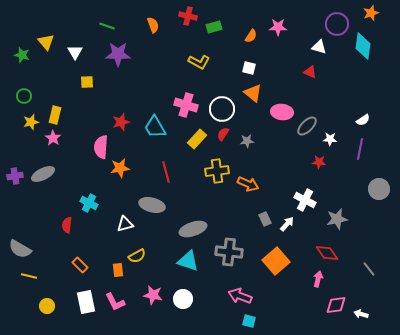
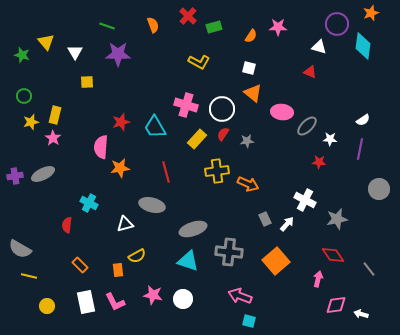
red cross at (188, 16): rotated 30 degrees clockwise
red diamond at (327, 253): moved 6 px right, 2 px down
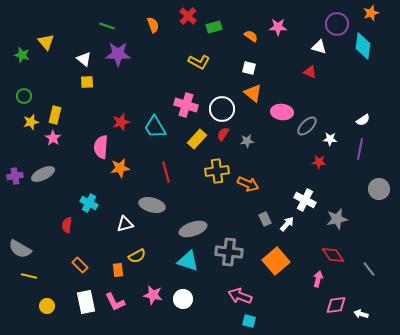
orange semicircle at (251, 36): rotated 88 degrees counterclockwise
white triangle at (75, 52): moved 9 px right, 7 px down; rotated 21 degrees counterclockwise
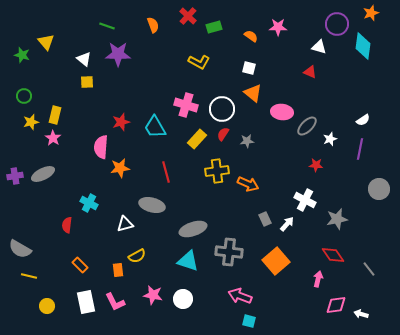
white star at (330, 139): rotated 24 degrees counterclockwise
red star at (319, 162): moved 3 px left, 3 px down
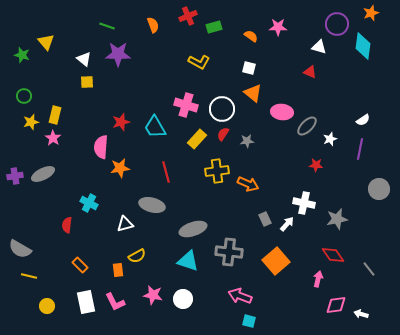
red cross at (188, 16): rotated 24 degrees clockwise
white cross at (305, 200): moved 1 px left, 3 px down; rotated 15 degrees counterclockwise
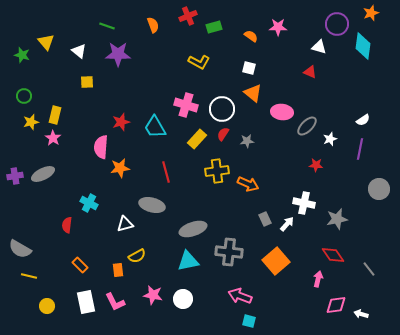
white triangle at (84, 59): moved 5 px left, 8 px up
cyan triangle at (188, 261): rotated 30 degrees counterclockwise
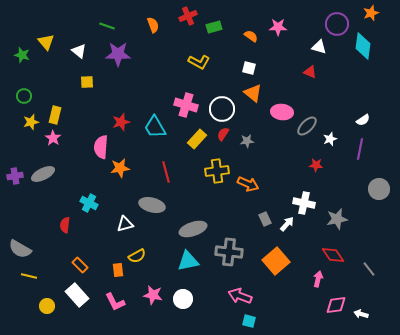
red semicircle at (67, 225): moved 2 px left
white rectangle at (86, 302): moved 9 px left, 7 px up; rotated 30 degrees counterclockwise
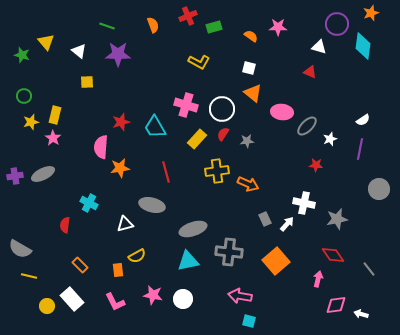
white rectangle at (77, 295): moved 5 px left, 4 px down
pink arrow at (240, 296): rotated 10 degrees counterclockwise
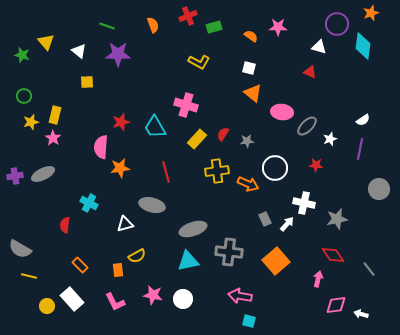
white circle at (222, 109): moved 53 px right, 59 px down
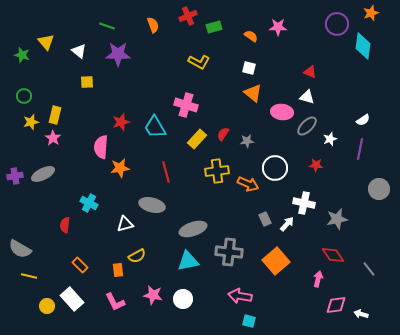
white triangle at (319, 47): moved 12 px left, 50 px down
